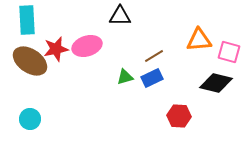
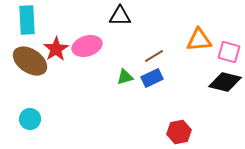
red star: rotated 20 degrees counterclockwise
black diamond: moved 9 px right, 1 px up
red hexagon: moved 16 px down; rotated 15 degrees counterclockwise
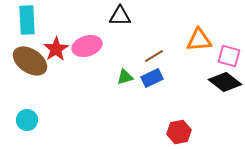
pink square: moved 4 px down
black diamond: rotated 24 degrees clockwise
cyan circle: moved 3 px left, 1 px down
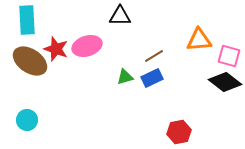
red star: rotated 20 degrees counterclockwise
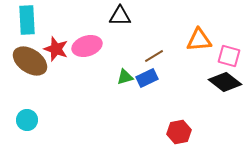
blue rectangle: moved 5 px left
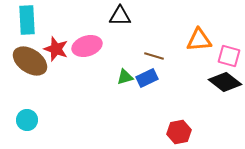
brown line: rotated 48 degrees clockwise
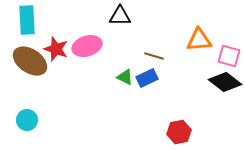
green triangle: rotated 42 degrees clockwise
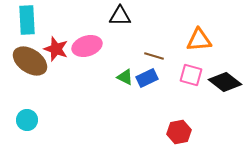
pink square: moved 38 px left, 19 px down
